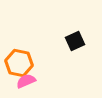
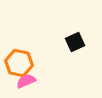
black square: moved 1 px down
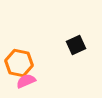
black square: moved 1 px right, 3 px down
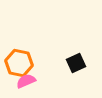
black square: moved 18 px down
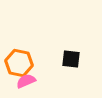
black square: moved 5 px left, 4 px up; rotated 30 degrees clockwise
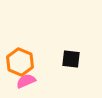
orange hexagon: moved 1 px right, 1 px up; rotated 12 degrees clockwise
